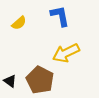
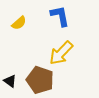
yellow arrow: moved 5 px left; rotated 20 degrees counterclockwise
brown pentagon: rotated 8 degrees counterclockwise
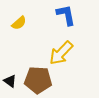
blue L-shape: moved 6 px right, 1 px up
brown pentagon: moved 2 px left; rotated 16 degrees counterclockwise
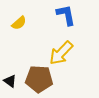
brown pentagon: moved 1 px right, 1 px up
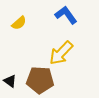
blue L-shape: rotated 25 degrees counterclockwise
brown pentagon: moved 1 px right, 1 px down
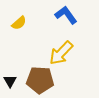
black triangle: rotated 24 degrees clockwise
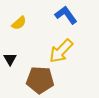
yellow arrow: moved 2 px up
black triangle: moved 22 px up
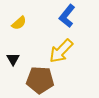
blue L-shape: moved 1 px right, 1 px down; rotated 105 degrees counterclockwise
black triangle: moved 3 px right
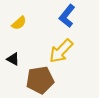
black triangle: rotated 32 degrees counterclockwise
brown pentagon: rotated 12 degrees counterclockwise
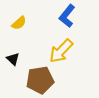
black triangle: rotated 16 degrees clockwise
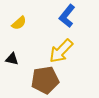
black triangle: moved 1 px left; rotated 32 degrees counterclockwise
brown pentagon: moved 5 px right
